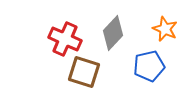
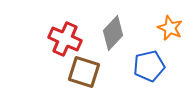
orange star: moved 5 px right, 1 px up
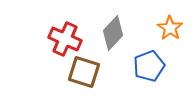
orange star: rotated 10 degrees clockwise
blue pentagon: rotated 8 degrees counterclockwise
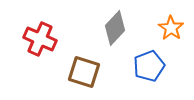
orange star: moved 1 px right
gray diamond: moved 2 px right, 5 px up
red cross: moved 25 px left
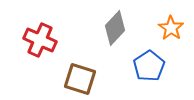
red cross: moved 1 px down
blue pentagon: rotated 12 degrees counterclockwise
brown square: moved 4 px left, 7 px down
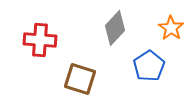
red cross: rotated 20 degrees counterclockwise
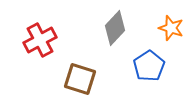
orange star: rotated 15 degrees counterclockwise
red cross: rotated 32 degrees counterclockwise
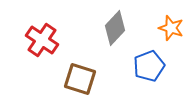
red cross: moved 2 px right; rotated 28 degrees counterclockwise
blue pentagon: rotated 12 degrees clockwise
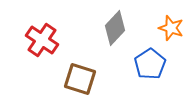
blue pentagon: moved 1 px right, 2 px up; rotated 12 degrees counterclockwise
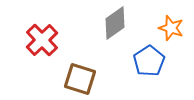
gray diamond: moved 5 px up; rotated 12 degrees clockwise
red cross: rotated 12 degrees clockwise
blue pentagon: moved 1 px left, 3 px up
